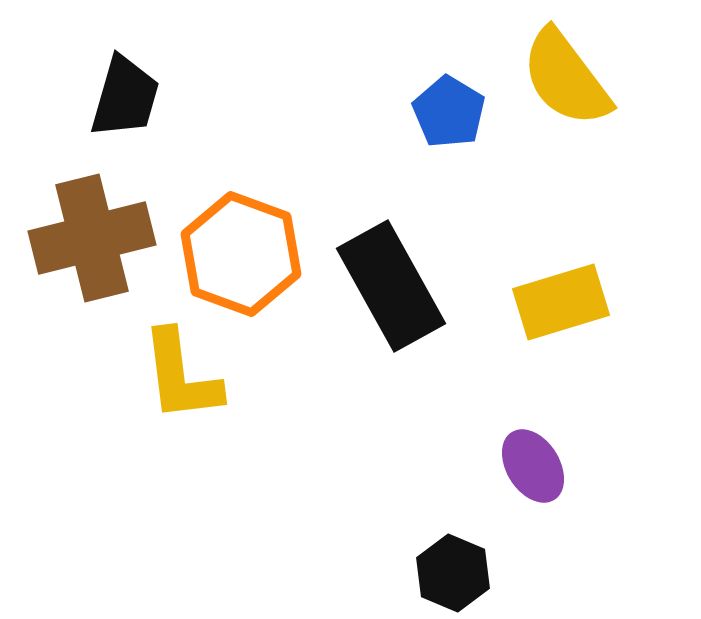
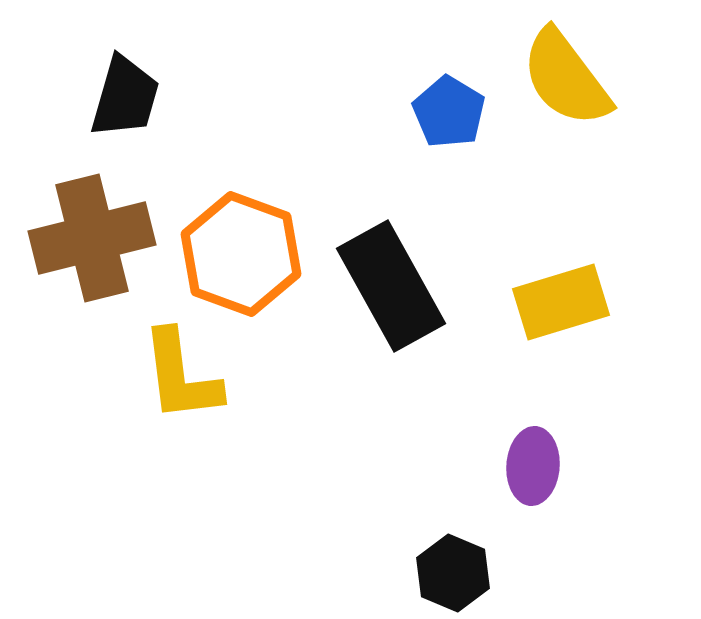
purple ellipse: rotated 36 degrees clockwise
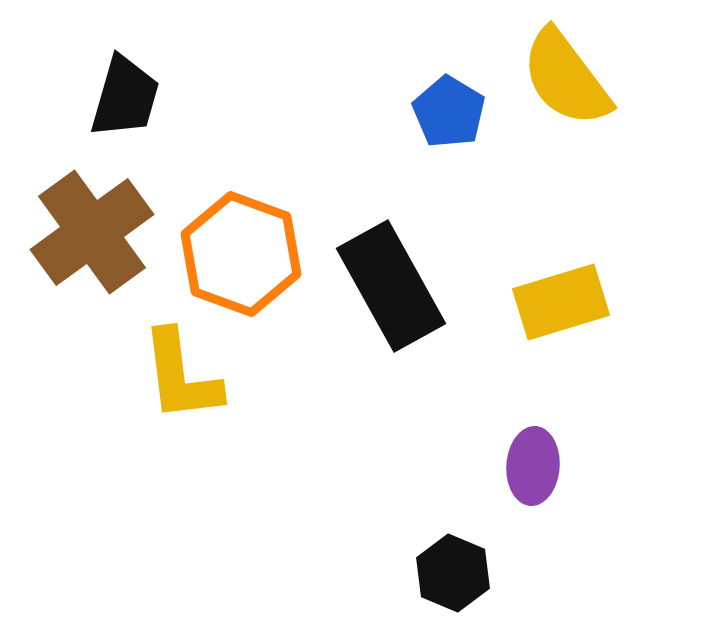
brown cross: moved 6 px up; rotated 22 degrees counterclockwise
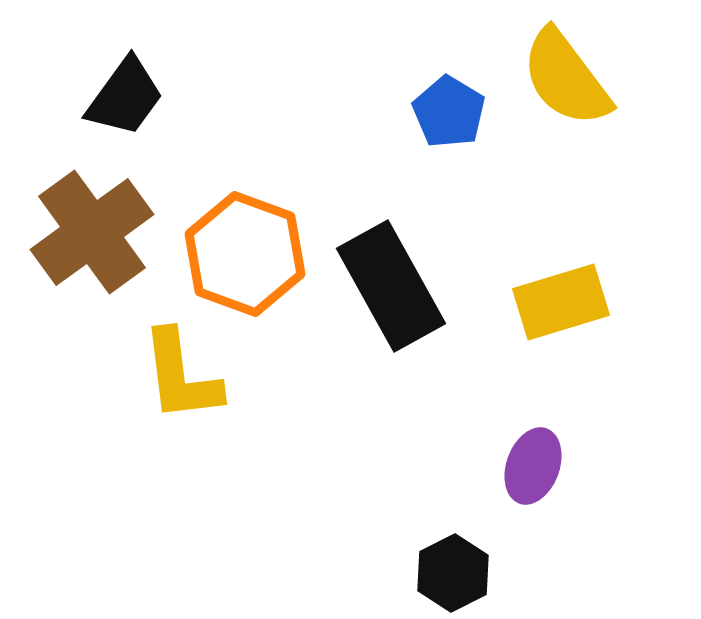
black trapezoid: rotated 20 degrees clockwise
orange hexagon: moved 4 px right
purple ellipse: rotated 16 degrees clockwise
black hexagon: rotated 10 degrees clockwise
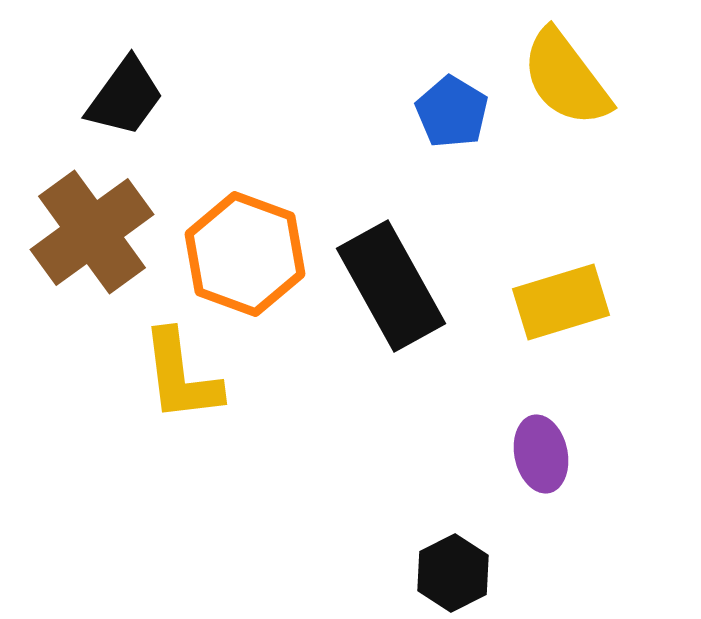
blue pentagon: moved 3 px right
purple ellipse: moved 8 px right, 12 px up; rotated 32 degrees counterclockwise
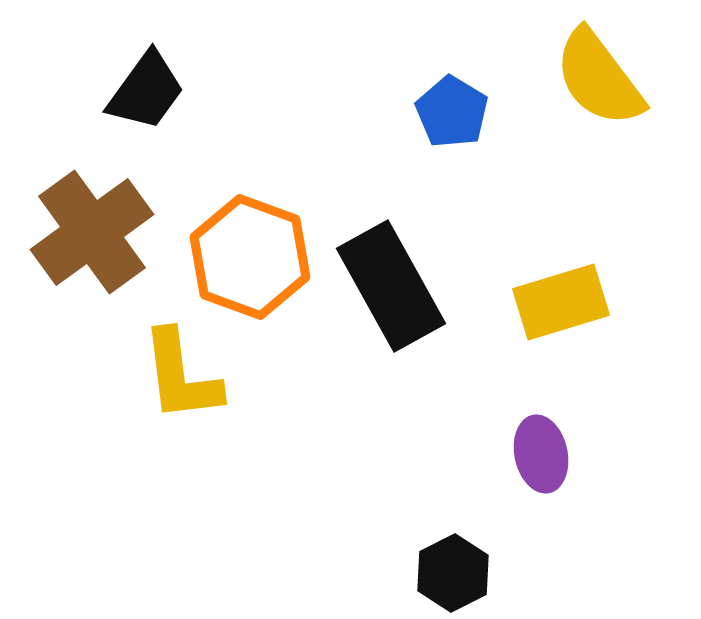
yellow semicircle: moved 33 px right
black trapezoid: moved 21 px right, 6 px up
orange hexagon: moved 5 px right, 3 px down
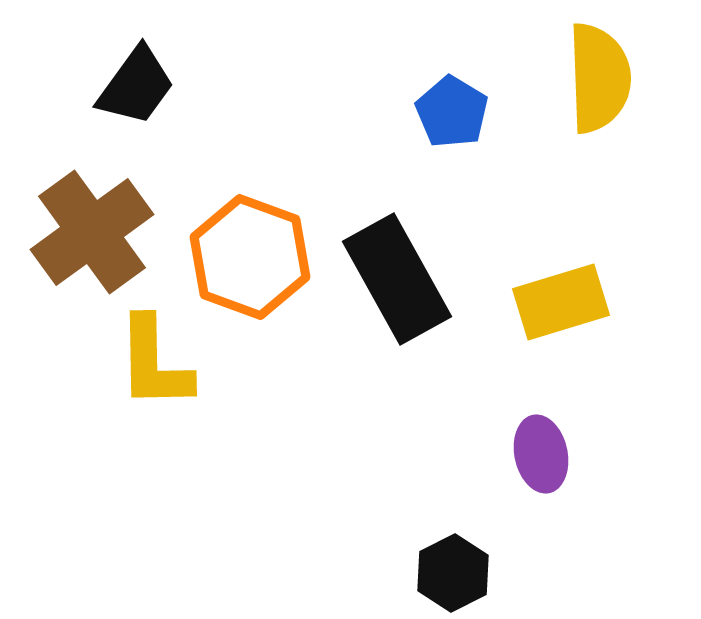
yellow semicircle: rotated 145 degrees counterclockwise
black trapezoid: moved 10 px left, 5 px up
black rectangle: moved 6 px right, 7 px up
yellow L-shape: moved 27 px left, 13 px up; rotated 6 degrees clockwise
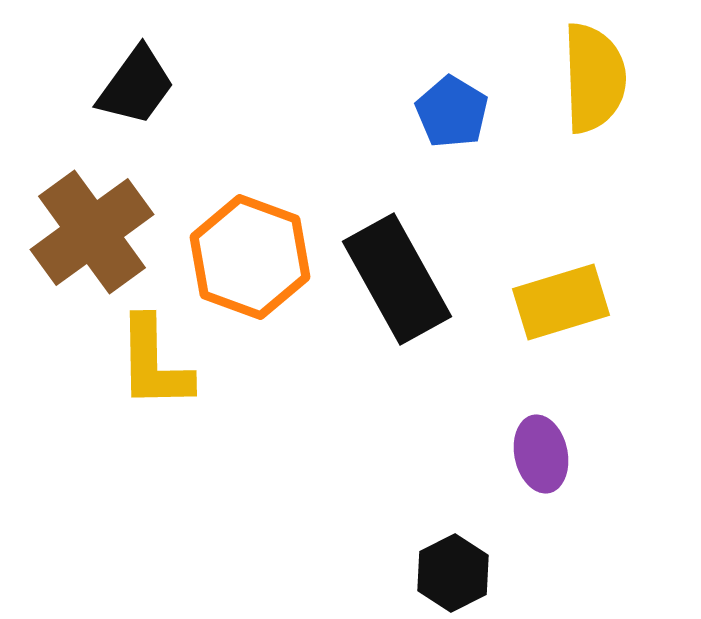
yellow semicircle: moved 5 px left
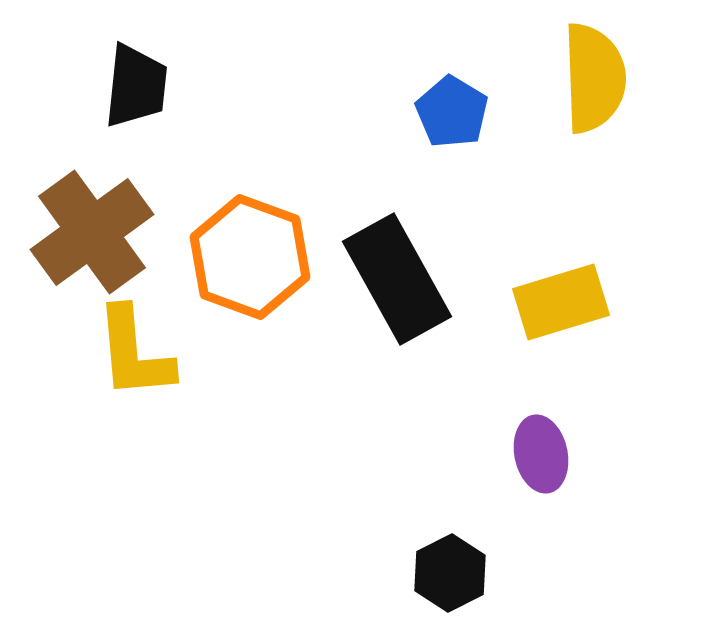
black trapezoid: rotated 30 degrees counterclockwise
yellow L-shape: moved 20 px left, 10 px up; rotated 4 degrees counterclockwise
black hexagon: moved 3 px left
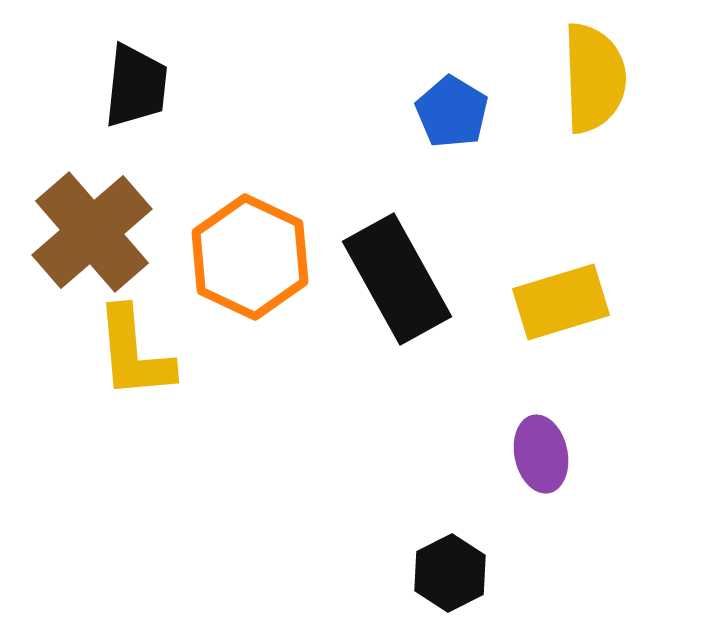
brown cross: rotated 5 degrees counterclockwise
orange hexagon: rotated 5 degrees clockwise
